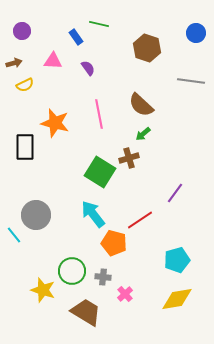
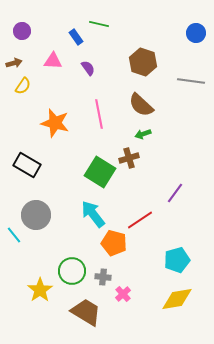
brown hexagon: moved 4 px left, 14 px down
yellow semicircle: moved 2 px left, 1 px down; rotated 30 degrees counterclockwise
green arrow: rotated 21 degrees clockwise
black rectangle: moved 2 px right, 18 px down; rotated 60 degrees counterclockwise
yellow star: moved 3 px left; rotated 20 degrees clockwise
pink cross: moved 2 px left
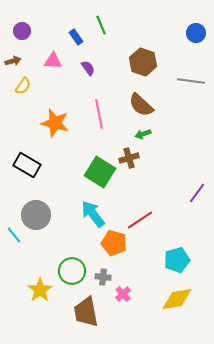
green line: moved 2 px right, 1 px down; rotated 54 degrees clockwise
brown arrow: moved 1 px left, 2 px up
purple line: moved 22 px right
brown trapezoid: rotated 132 degrees counterclockwise
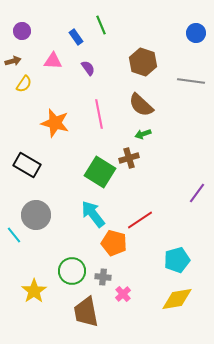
yellow semicircle: moved 1 px right, 2 px up
yellow star: moved 6 px left, 1 px down
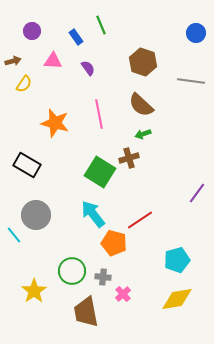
purple circle: moved 10 px right
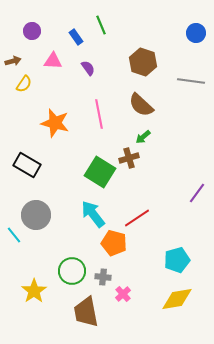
green arrow: moved 3 px down; rotated 21 degrees counterclockwise
red line: moved 3 px left, 2 px up
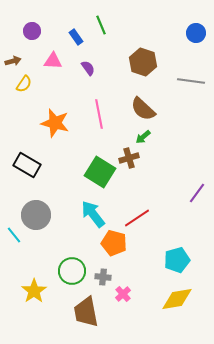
brown semicircle: moved 2 px right, 4 px down
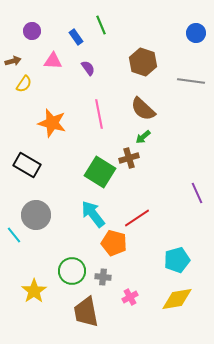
orange star: moved 3 px left
purple line: rotated 60 degrees counterclockwise
pink cross: moved 7 px right, 3 px down; rotated 14 degrees clockwise
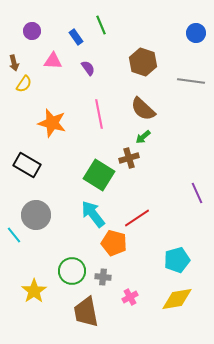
brown arrow: moved 1 px right, 2 px down; rotated 91 degrees clockwise
green square: moved 1 px left, 3 px down
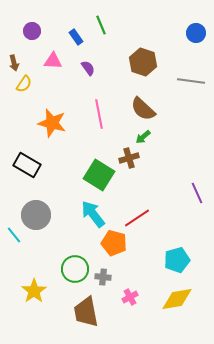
green circle: moved 3 px right, 2 px up
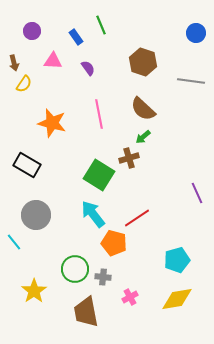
cyan line: moved 7 px down
